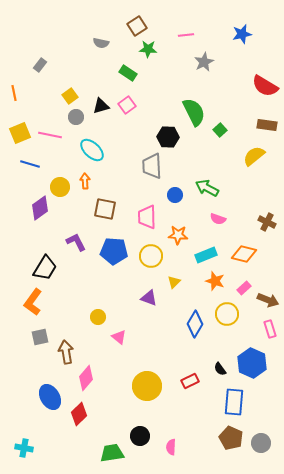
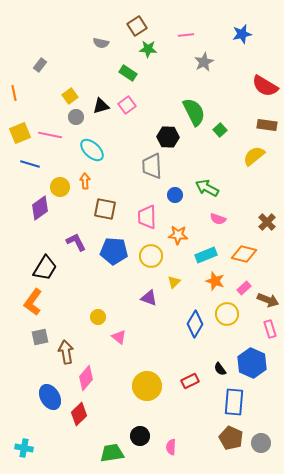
brown cross at (267, 222): rotated 18 degrees clockwise
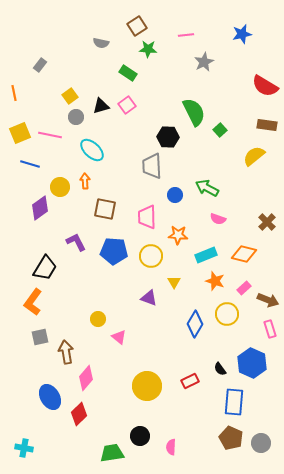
yellow triangle at (174, 282): rotated 16 degrees counterclockwise
yellow circle at (98, 317): moved 2 px down
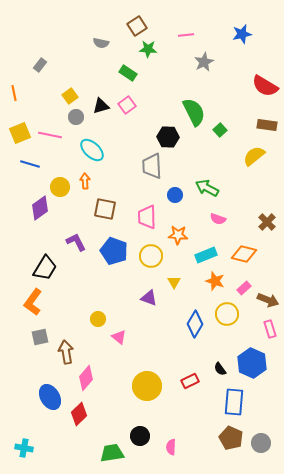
blue pentagon at (114, 251): rotated 16 degrees clockwise
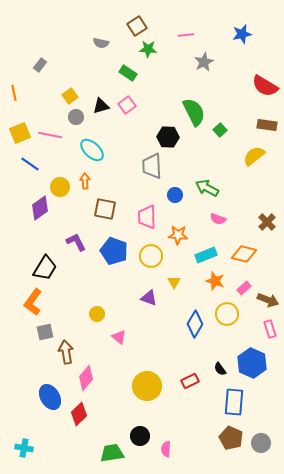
blue line at (30, 164): rotated 18 degrees clockwise
yellow circle at (98, 319): moved 1 px left, 5 px up
gray square at (40, 337): moved 5 px right, 5 px up
pink semicircle at (171, 447): moved 5 px left, 2 px down
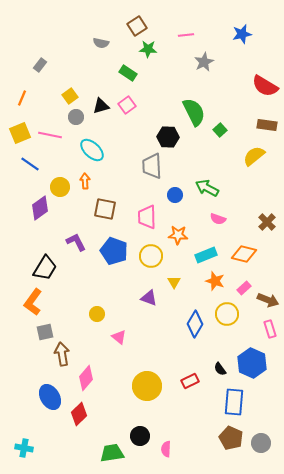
orange line at (14, 93): moved 8 px right, 5 px down; rotated 35 degrees clockwise
brown arrow at (66, 352): moved 4 px left, 2 px down
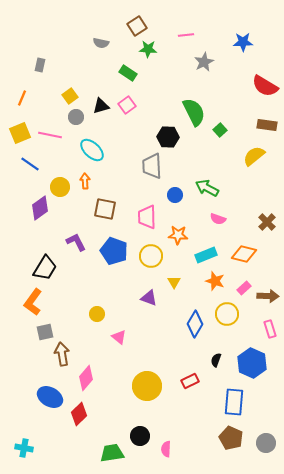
blue star at (242, 34): moved 1 px right, 8 px down; rotated 12 degrees clockwise
gray rectangle at (40, 65): rotated 24 degrees counterclockwise
brown arrow at (268, 300): moved 4 px up; rotated 20 degrees counterclockwise
black semicircle at (220, 369): moved 4 px left, 9 px up; rotated 56 degrees clockwise
blue ellipse at (50, 397): rotated 30 degrees counterclockwise
gray circle at (261, 443): moved 5 px right
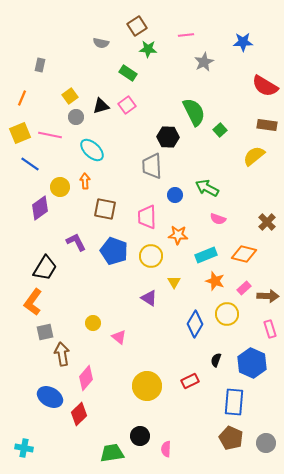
purple triangle at (149, 298): rotated 12 degrees clockwise
yellow circle at (97, 314): moved 4 px left, 9 px down
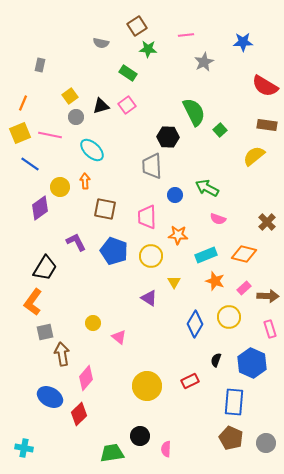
orange line at (22, 98): moved 1 px right, 5 px down
yellow circle at (227, 314): moved 2 px right, 3 px down
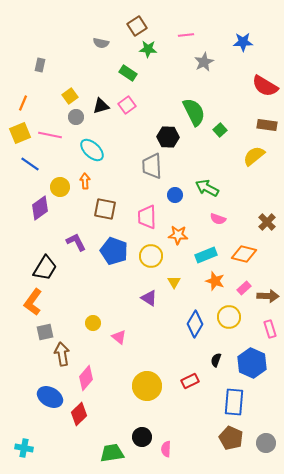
black circle at (140, 436): moved 2 px right, 1 px down
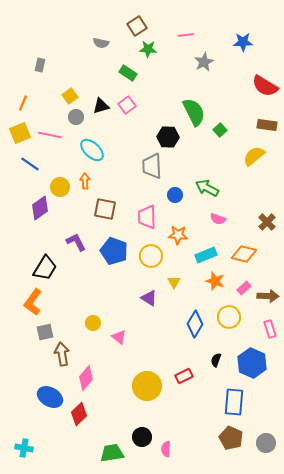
red rectangle at (190, 381): moved 6 px left, 5 px up
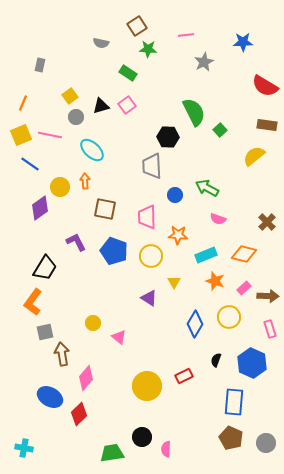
yellow square at (20, 133): moved 1 px right, 2 px down
